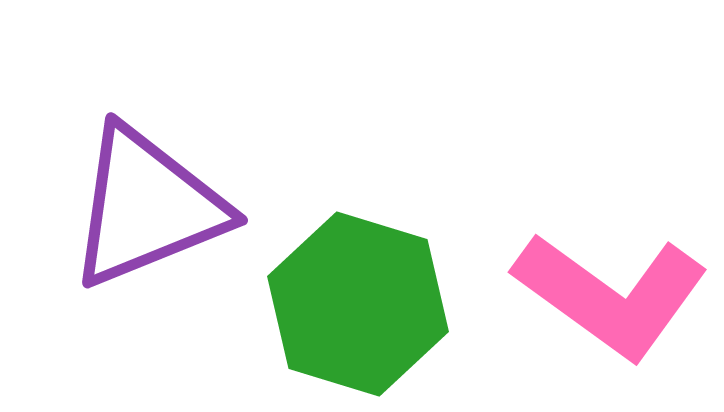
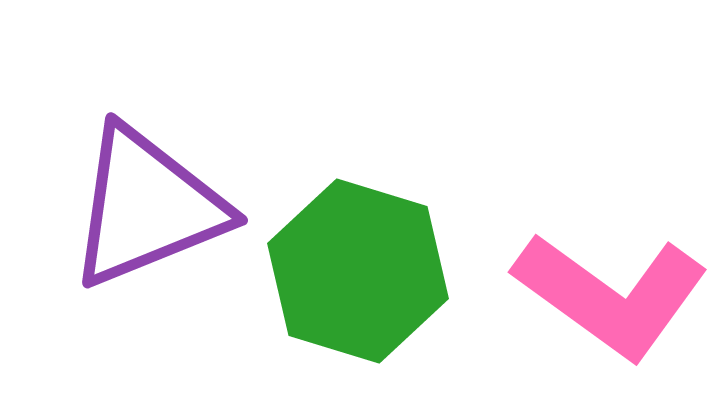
green hexagon: moved 33 px up
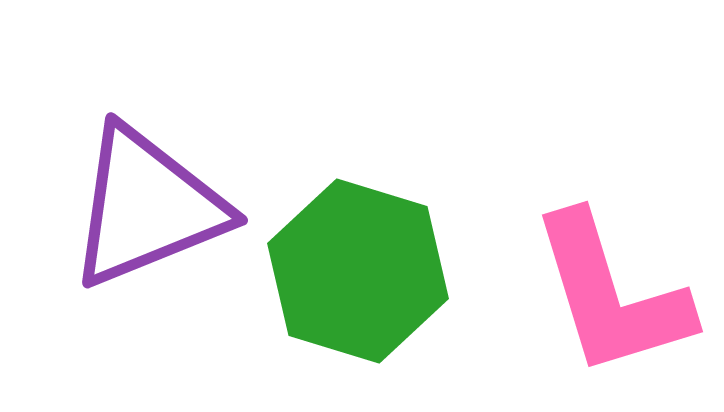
pink L-shape: rotated 37 degrees clockwise
